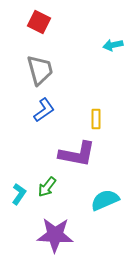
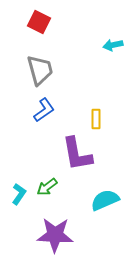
purple L-shape: rotated 69 degrees clockwise
green arrow: rotated 15 degrees clockwise
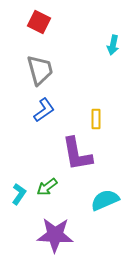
cyan arrow: rotated 66 degrees counterclockwise
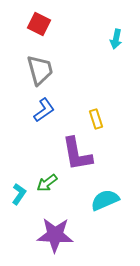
red square: moved 2 px down
cyan arrow: moved 3 px right, 6 px up
yellow rectangle: rotated 18 degrees counterclockwise
green arrow: moved 4 px up
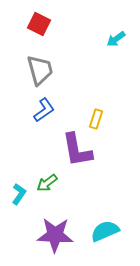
cyan arrow: rotated 42 degrees clockwise
yellow rectangle: rotated 36 degrees clockwise
purple L-shape: moved 4 px up
cyan semicircle: moved 31 px down
